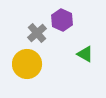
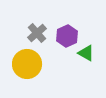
purple hexagon: moved 5 px right, 16 px down; rotated 10 degrees clockwise
green triangle: moved 1 px right, 1 px up
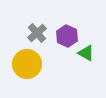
purple hexagon: rotated 10 degrees counterclockwise
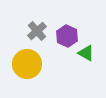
gray cross: moved 2 px up
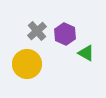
purple hexagon: moved 2 px left, 2 px up
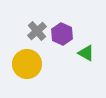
purple hexagon: moved 3 px left
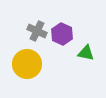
gray cross: rotated 24 degrees counterclockwise
green triangle: rotated 18 degrees counterclockwise
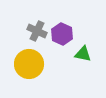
green triangle: moved 3 px left, 1 px down
yellow circle: moved 2 px right
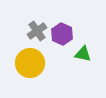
gray cross: rotated 30 degrees clockwise
yellow circle: moved 1 px right, 1 px up
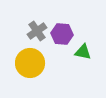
purple hexagon: rotated 20 degrees counterclockwise
green triangle: moved 2 px up
